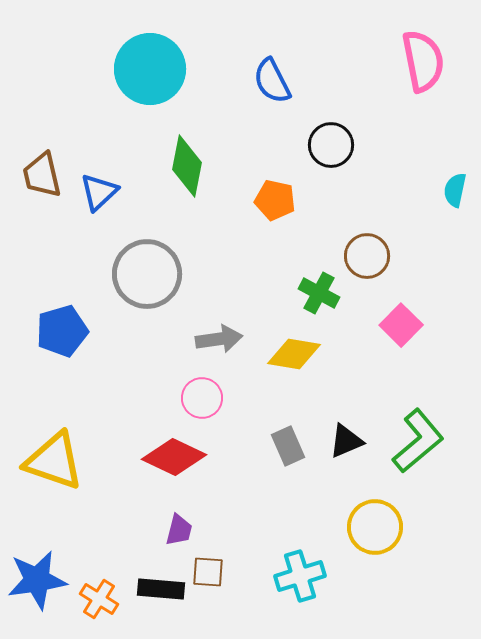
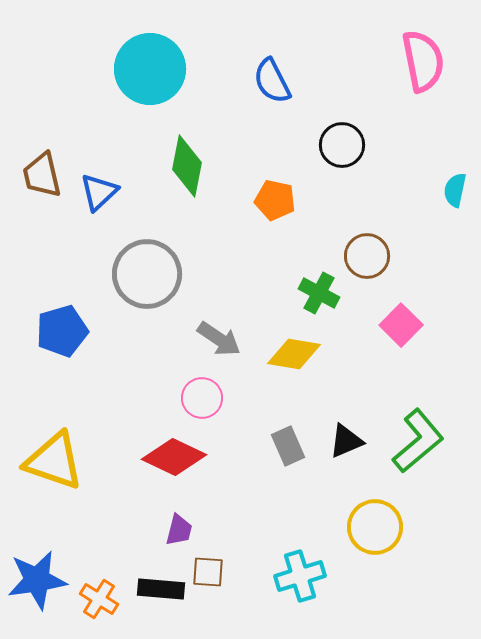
black circle: moved 11 px right
gray arrow: rotated 42 degrees clockwise
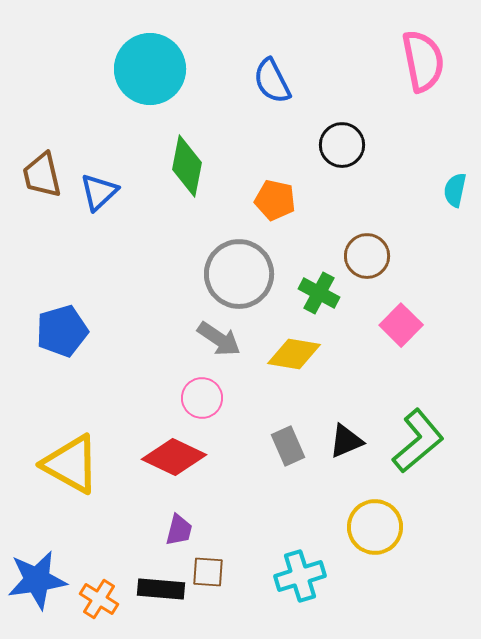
gray circle: moved 92 px right
yellow triangle: moved 17 px right, 3 px down; rotated 10 degrees clockwise
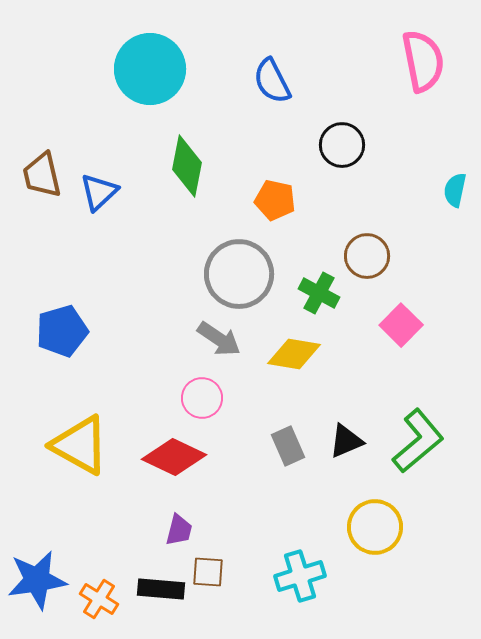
yellow triangle: moved 9 px right, 19 px up
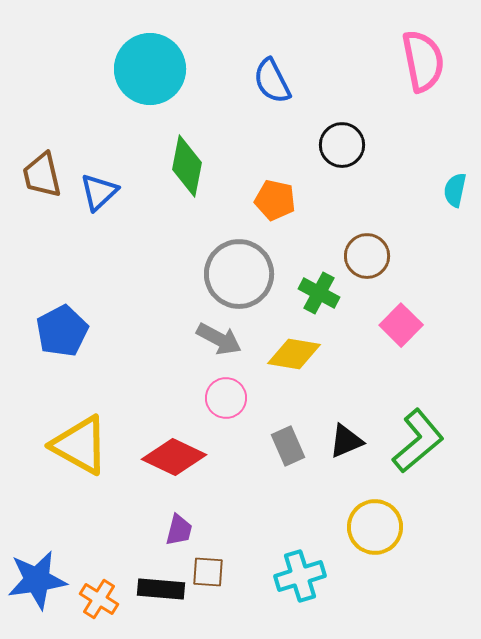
blue pentagon: rotated 12 degrees counterclockwise
gray arrow: rotated 6 degrees counterclockwise
pink circle: moved 24 px right
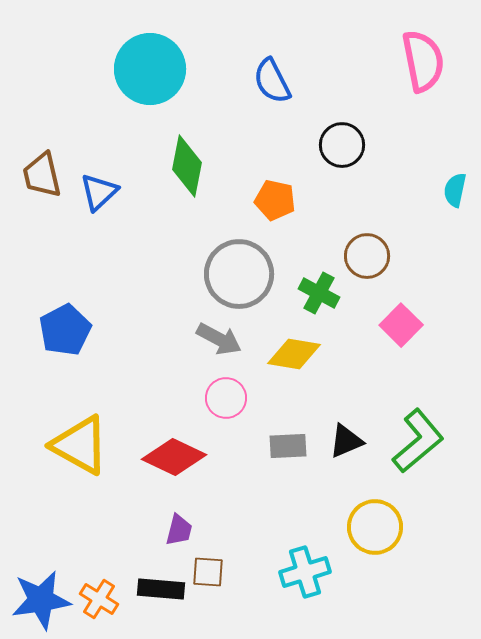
blue pentagon: moved 3 px right, 1 px up
gray rectangle: rotated 69 degrees counterclockwise
cyan cross: moved 5 px right, 4 px up
blue star: moved 4 px right, 20 px down
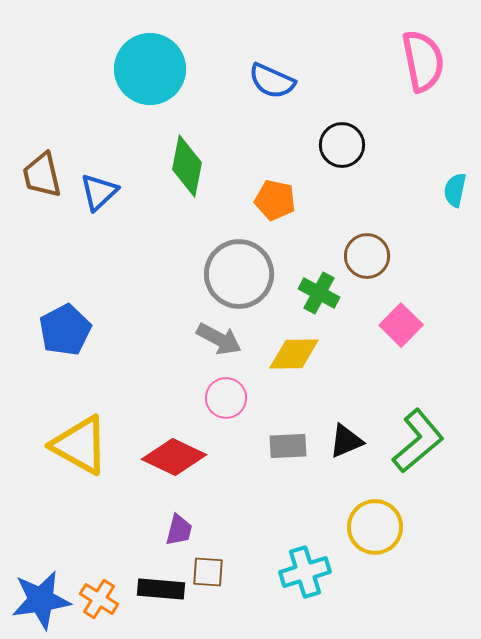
blue semicircle: rotated 39 degrees counterclockwise
yellow diamond: rotated 10 degrees counterclockwise
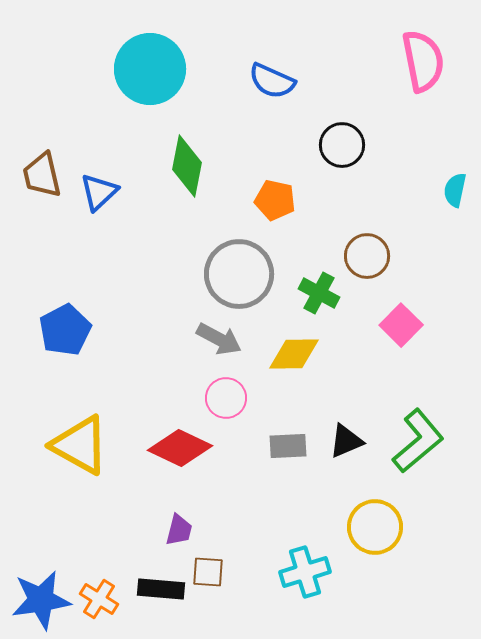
red diamond: moved 6 px right, 9 px up
